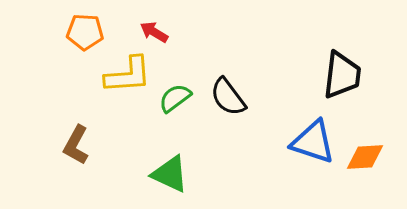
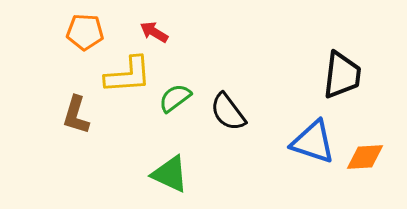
black semicircle: moved 15 px down
brown L-shape: moved 30 px up; rotated 12 degrees counterclockwise
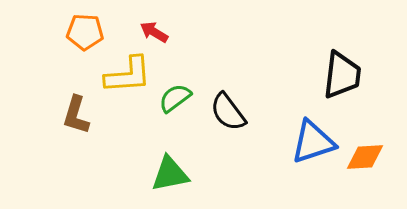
blue triangle: rotated 36 degrees counterclockwise
green triangle: rotated 36 degrees counterclockwise
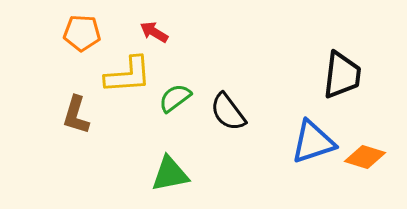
orange pentagon: moved 3 px left, 1 px down
orange diamond: rotated 21 degrees clockwise
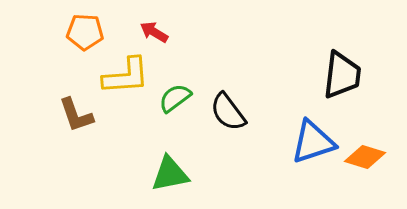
orange pentagon: moved 3 px right, 1 px up
yellow L-shape: moved 2 px left, 1 px down
brown L-shape: rotated 36 degrees counterclockwise
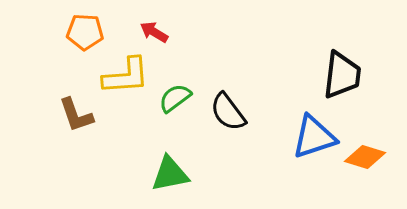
blue triangle: moved 1 px right, 5 px up
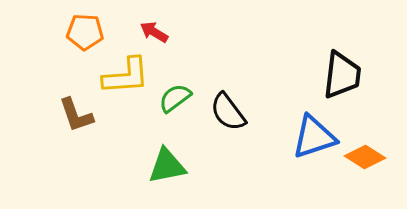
orange diamond: rotated 15 degrees clockwise
green triangle: moved 3 px left, 8 px up
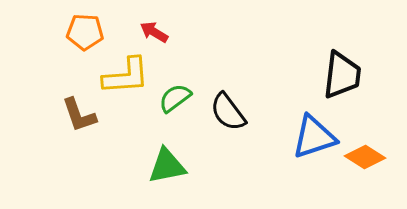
brown L-shape: moved 3 px right
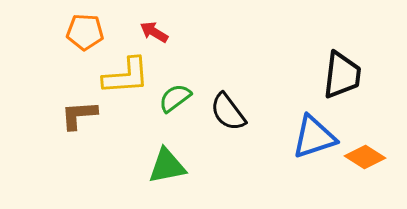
brown L-shape: rotated 105 degrees clockwise
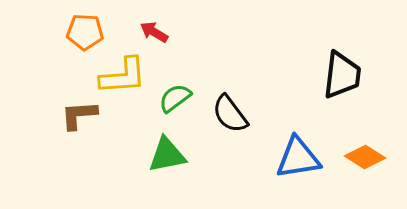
yellow L-shape: moved 3 px left
black semicircle: moved 2 px right, 2 px down
blue triangle: moved 16 px left, 21 px down; rotated 9 degrees clockwise
green triangle: moved 11 px up
